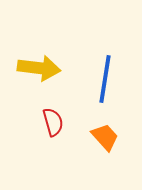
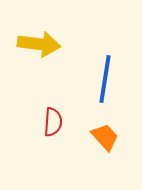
yellow arrow: moved 24 px up
red semicircle: rotated 20 degrees clockwise
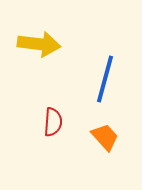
blue line: rotated 6 degrees clockwise
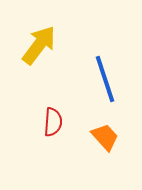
yellow arrow: moved 1 px down; rotated 60 degrees counterclockwise
blue line: rotated 33 degrees counterclockwise
